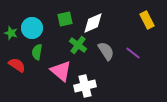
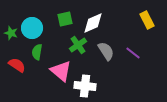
green cross: rotated 18 degrees clockwise
white cross: rotated 20 degrees clockwise
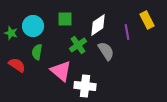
green square: rotated 14 degrees clockwise
white diamond: moved 5 px right, 2 px down; rotated 10 degrees counterclockwise
cyan circle: moved 1 px right, 2 px up
purple line: moved 6 px left, 21 px up; rotated 42 degrees clockwise
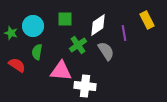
purple line: moved 3 px left, 1 px down
pink triangle: rotated 35 degrees counterclockwise
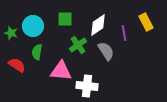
yellow rectangle: moved 1 px left, 2 px down
white cross: moved 2 px right
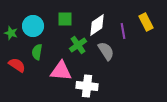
white diamond: moved 1 px left
purple line: moved 1 px left, 2 px up
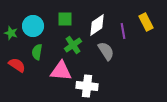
green cross: moved 5 px left
